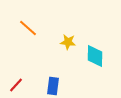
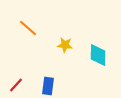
yellow star: moved 3 px left, 3 px down
cyan diamond: moved 3 px right, 1 px up
blue rectangle: moved 5 px left
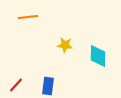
orange line: moved 11 px up; rotated 48 degrees counterclockwise
cyan diamond: moved 1 px down
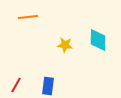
cyan diamond: moved 16 px up
red line: rotated 14 degrees counterclockwise
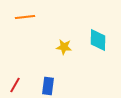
orange line: moved 3 px left
yellow star: moved 1 px left, 2 px down
red line: moved 1 px left
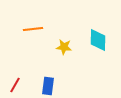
orange line: moved 8 px right, 12 px down
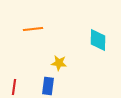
yellow star: moved 5 px left, 16 px down
red line: moved 1 px left, 2 px down; rotated 21 degrees counterclockwise
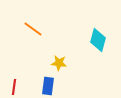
orange line: rotated 42 degrees clockwise
cyan diamond: rotated 15 degrees clockwise
